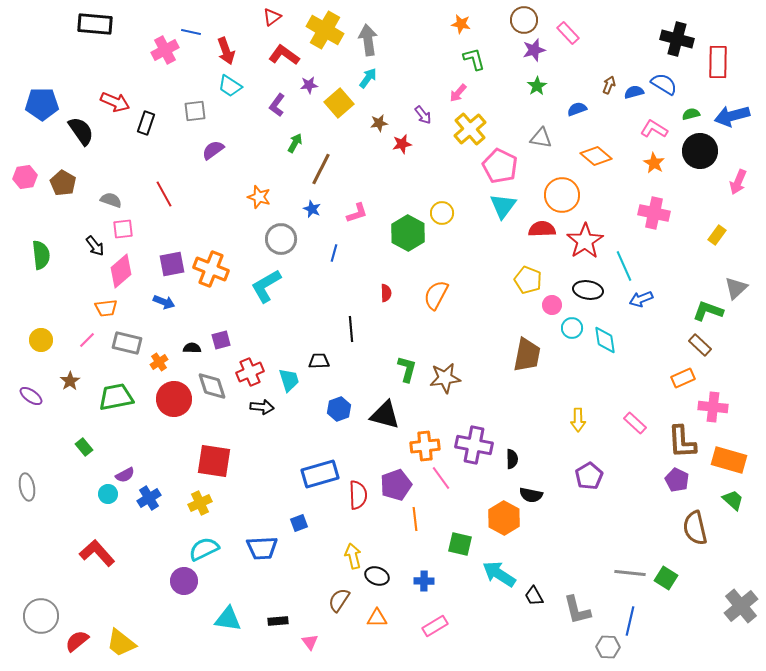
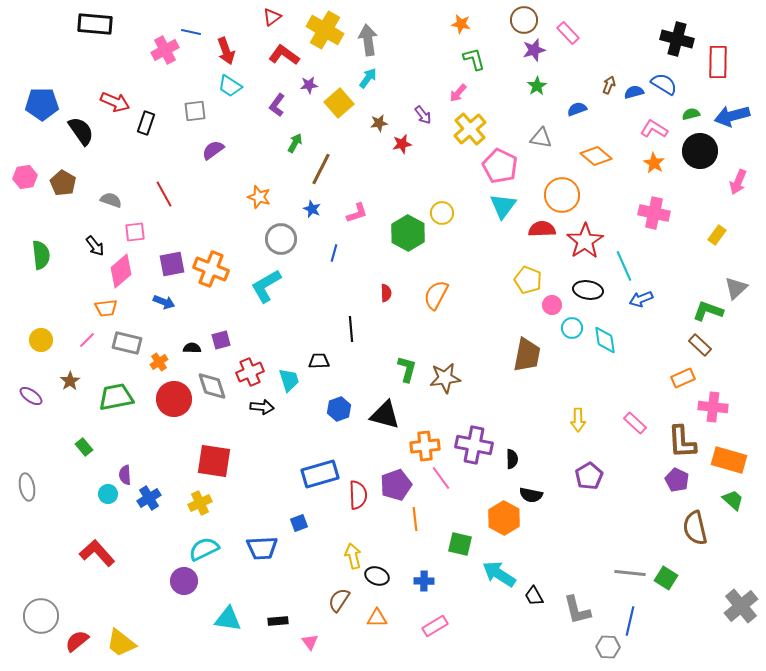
pink square at (123, 229): moved 12 px right, 3 px down
purple semicircle at (125, 475): rotated 114 degrees clockwise
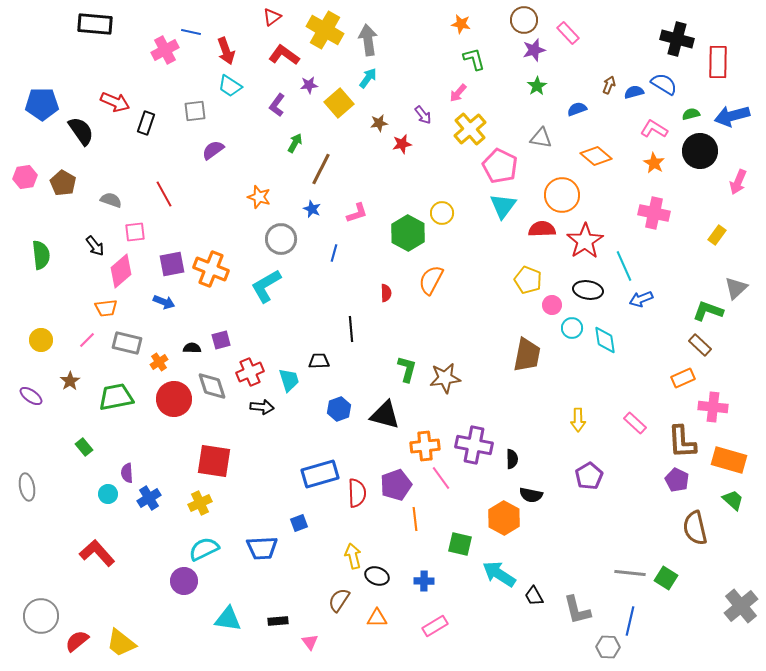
orange semicircle at (436, 295): moved 5 px left, 15 px up
purple semicircle at (125, 475): moved 2 px right, 2 px up
red semicircle at (358, 495): moved 1 px left, 2 px up
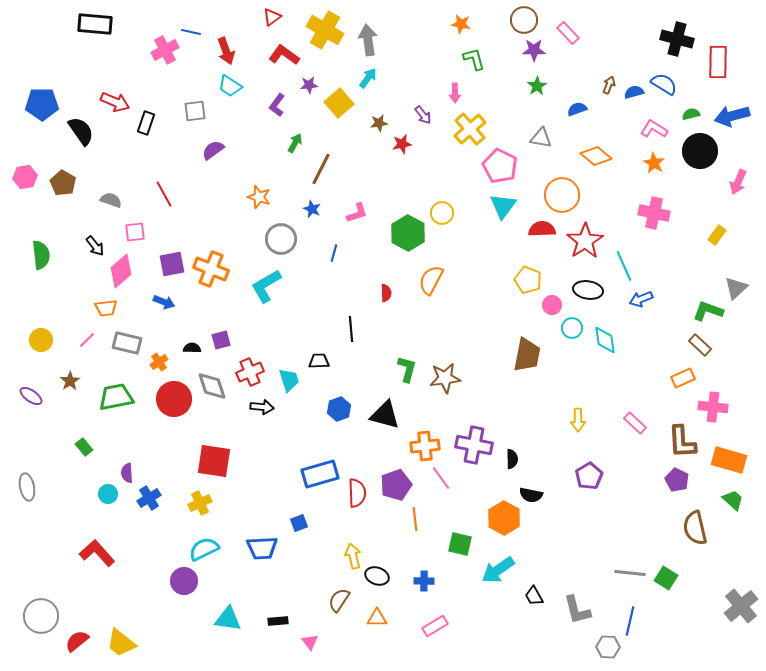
purple star at (534, 50): rotated 15 degrees clockwise
pink arrow at (458, 93): moved 3 px left; rotated 42 degrees counterclockwise
cyan arrow at (499, 574): moved 1 px left, 4 px up; rotated 68 degrees counterclockwise
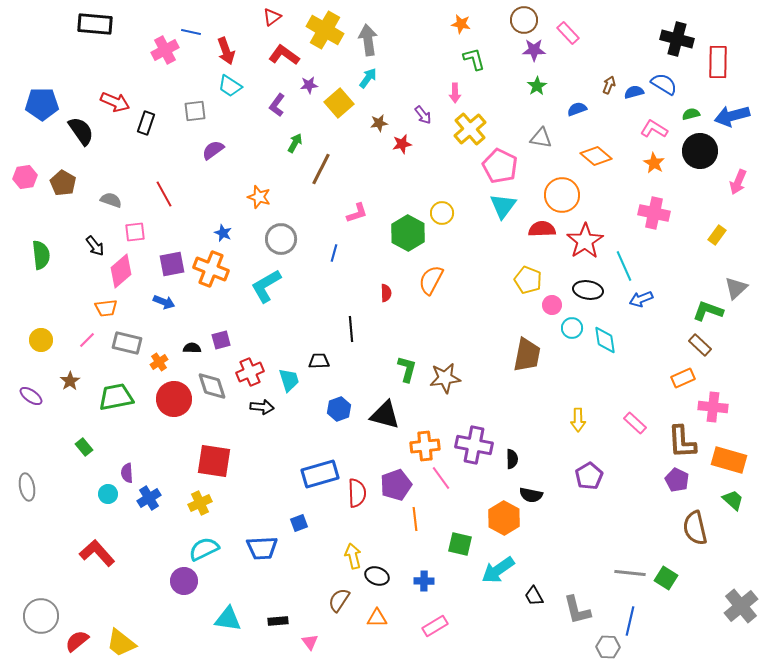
blue star at (312, 209): moved 89 px left, 24 px down
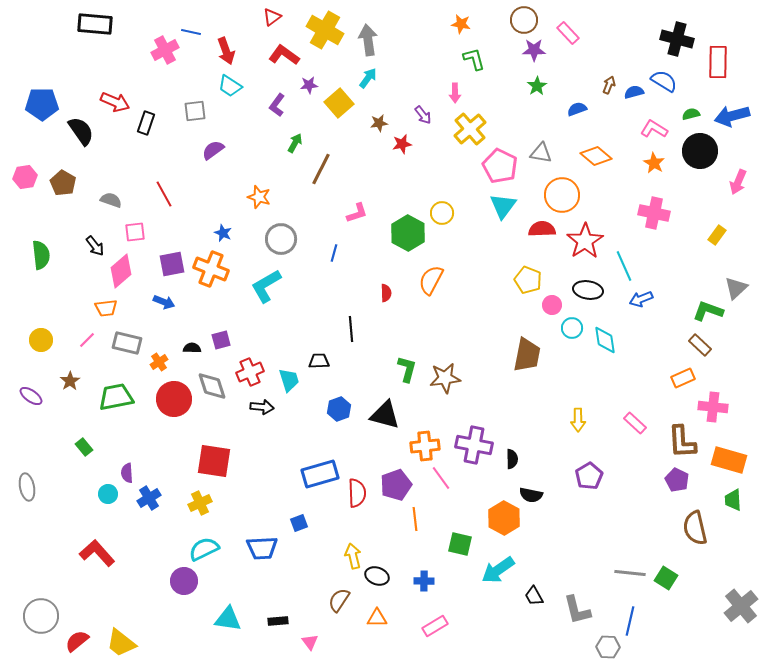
blue semicircle at (664, 84): moved 3 px up
gray triangle at (541, 138): moved 15 px down
green trapezoid at (733, 500): rotated 135 degrees counterclockwise
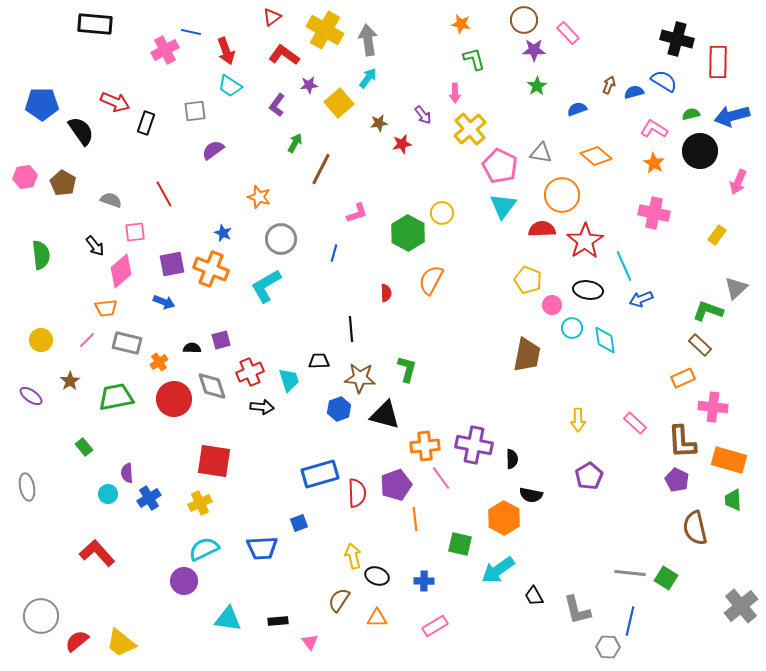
brown star at (445, 378): moved 85 px left; rotated 12 degrees clockwise
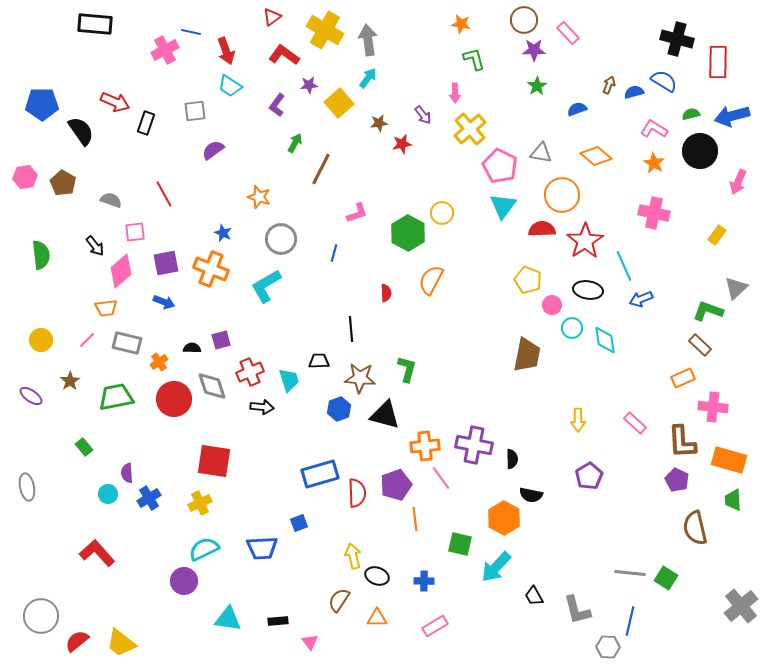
purple square at (172, 264): moved 6 px left, 1 px up
cyan arrow at (498, 570): moved 2 px left, 3 px up; rotated 12 degrees counterclockwise
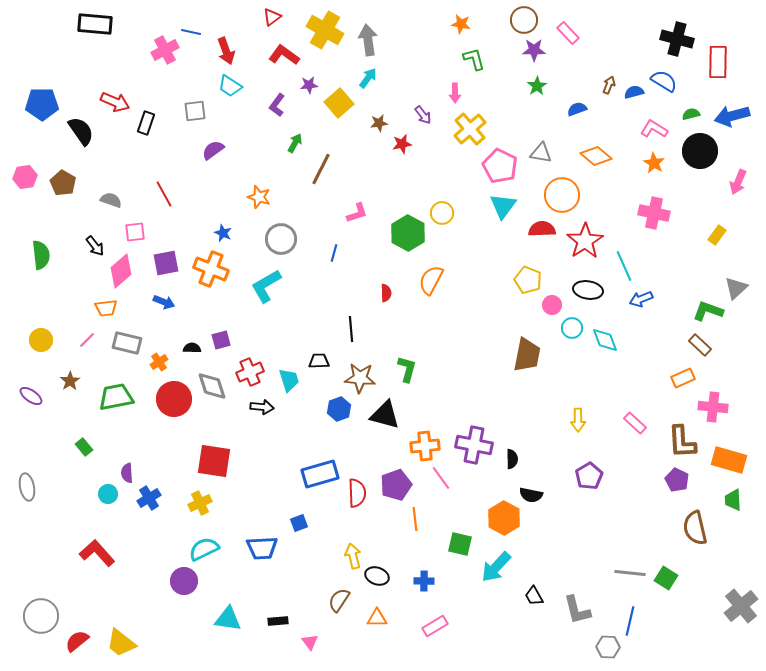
cyan diamond at (605, 340): rotated 12 degrees counterclockwise
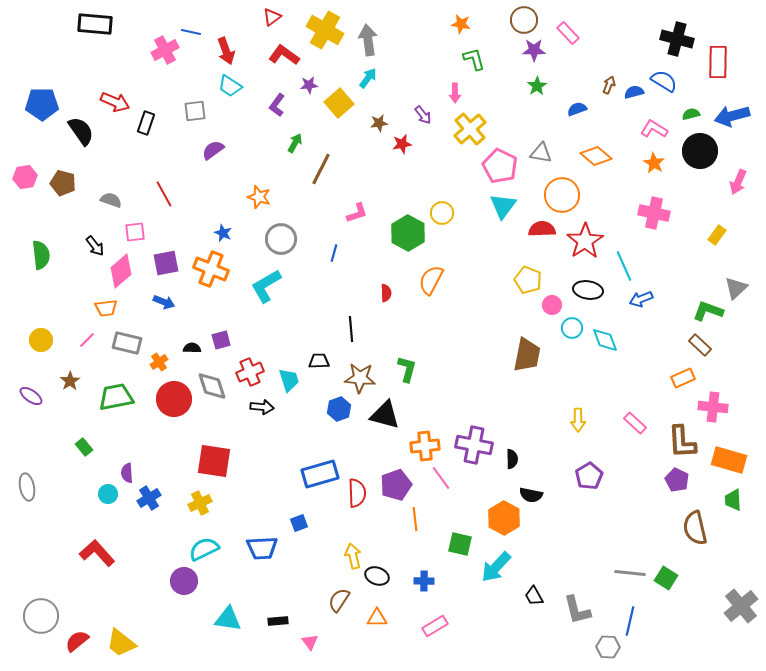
brown pentagon at (63, 183): rotated 15 degrees counterclockwise
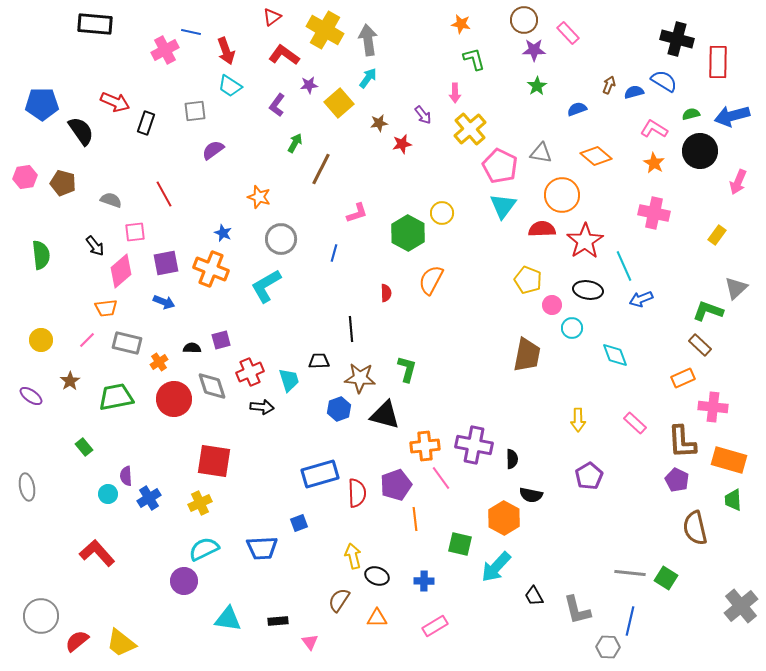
cyan diamond at (605, 340): moved 10 px right, 15 px down
purple semicircle at (127, 473): moved 1 px left, 3 px down
